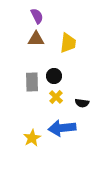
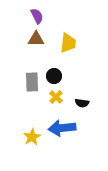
yellow star: moved 1 px up
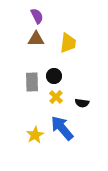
blue arrow: rotated 56 degrees clockwise
yellow star: moved 3 px right, 2 px up
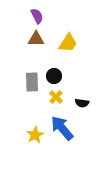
yellow trapezoid: rotated 25 degrees clockwise
